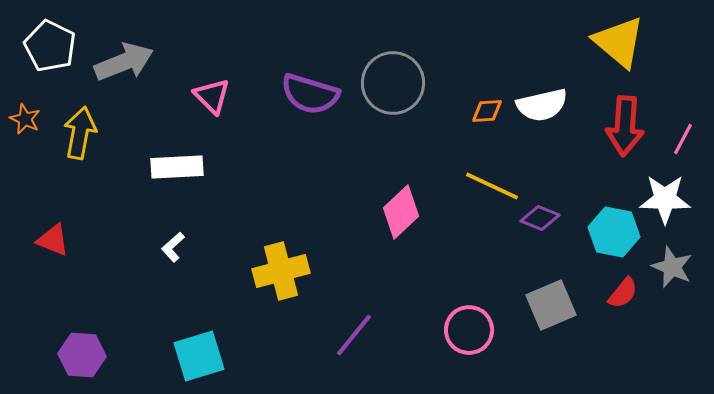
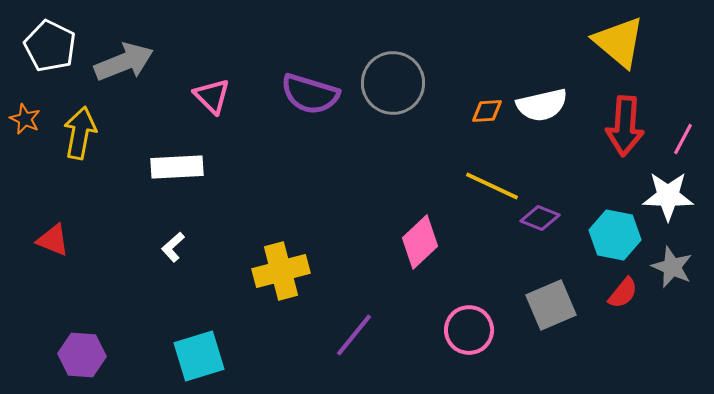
white star: moved 3 px right, 3 px up
pink diamond: moved 19 px right, 30 px down
cyan hexagon: moved 1 px right, 3 px down
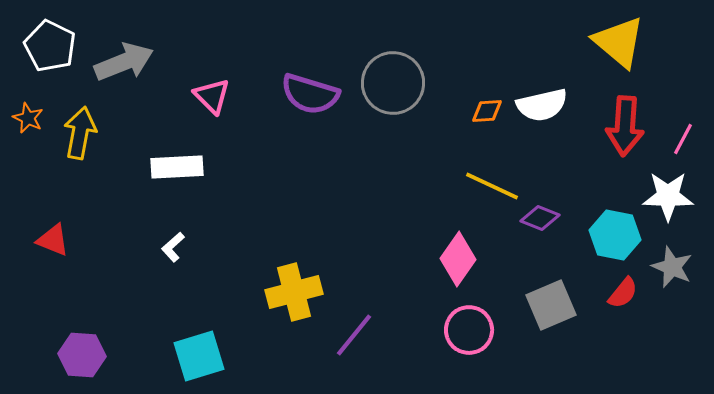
orange star: moved 3 px right, 1 px up
pink diamond: moved 38 px right, 17 px down; rotated 12 degrees counterclockwise
yellow cross: moved 13 px right, 21 px down
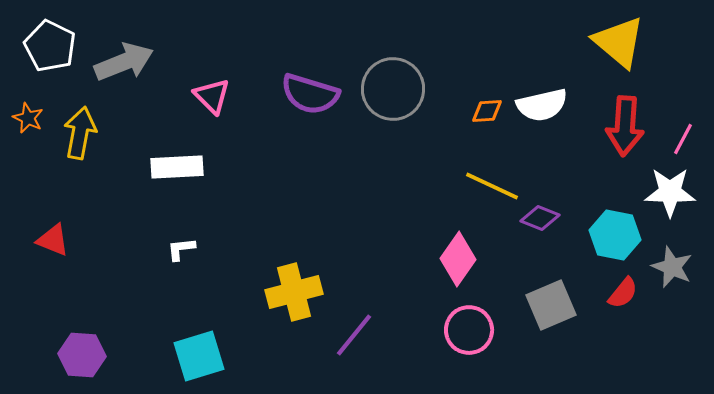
gray circle: moved 6 px down
white star: moved 2 px right, 4 px up
white L-shape: moved 8 px right, 2 px down; rotated 36 degrees clockwise
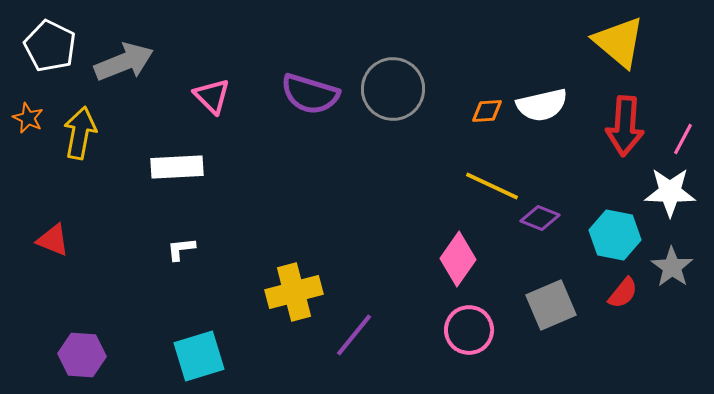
gray star: rotated 12 degrees clockwise
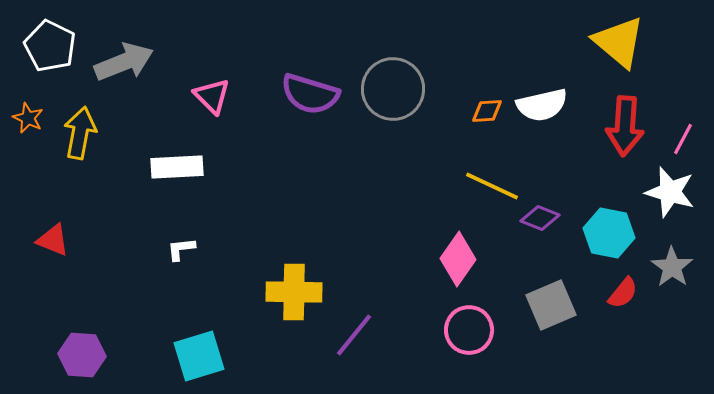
white star: rotated 15 degrees clockwise
cyan hexagon: moved 6 px left, 2 px up
yellow cross: rotated 16 degrees clockwise
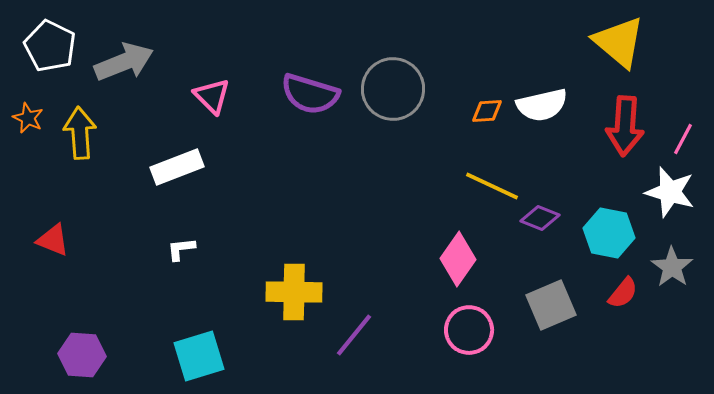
yellow arrow: rotated 15 degrees counterclockwise
white rectangle: rotated 18 degrees counterclockwise
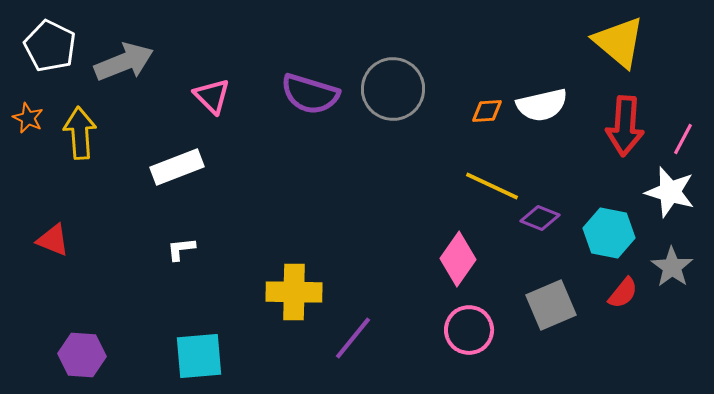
purple line: moved 1 px left, 3 px down
cyan square: rotated 12 degrees clockwise
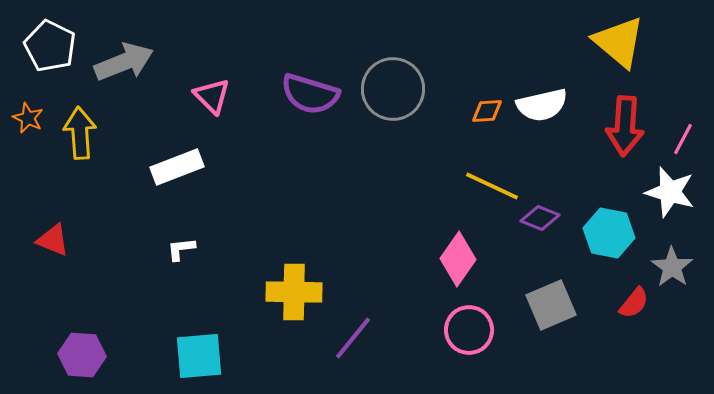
red semicircle: moved 11 px right, 10 px down
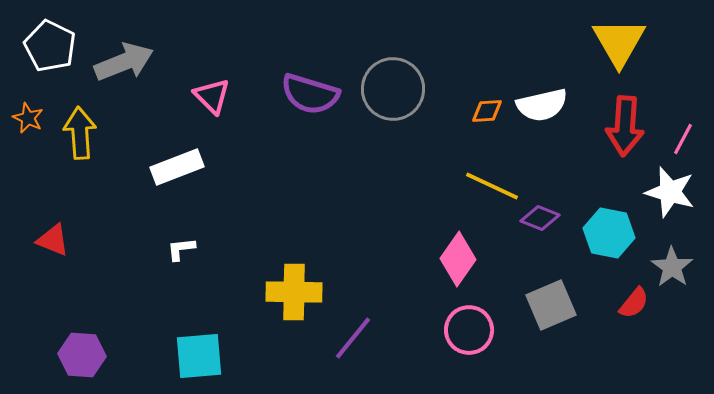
yellow triangle: rotated 20 degrees clockwise
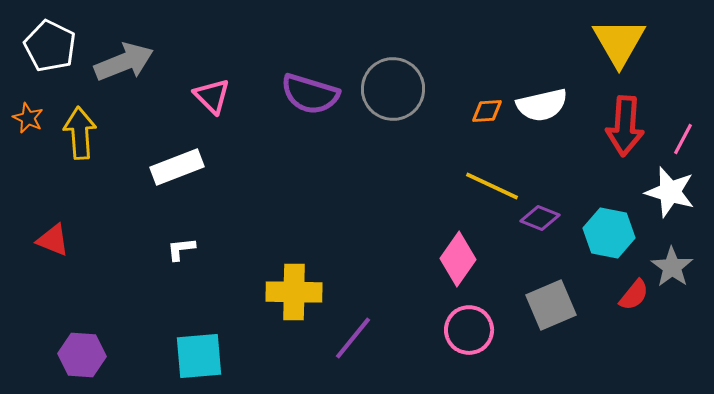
red semicircle: moved 8 px up
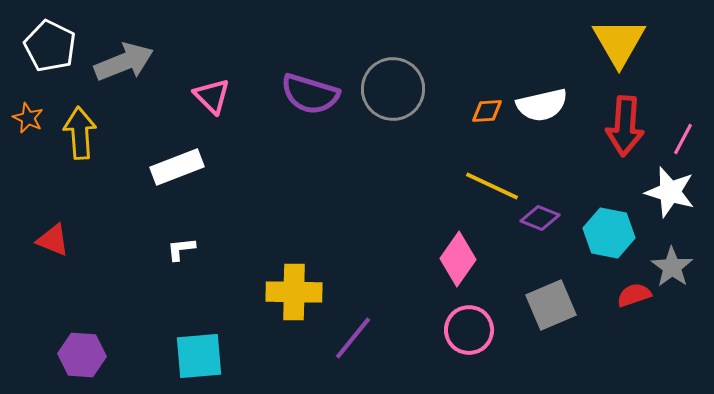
red semicircle: rotated 148 degrees counterclockwise
